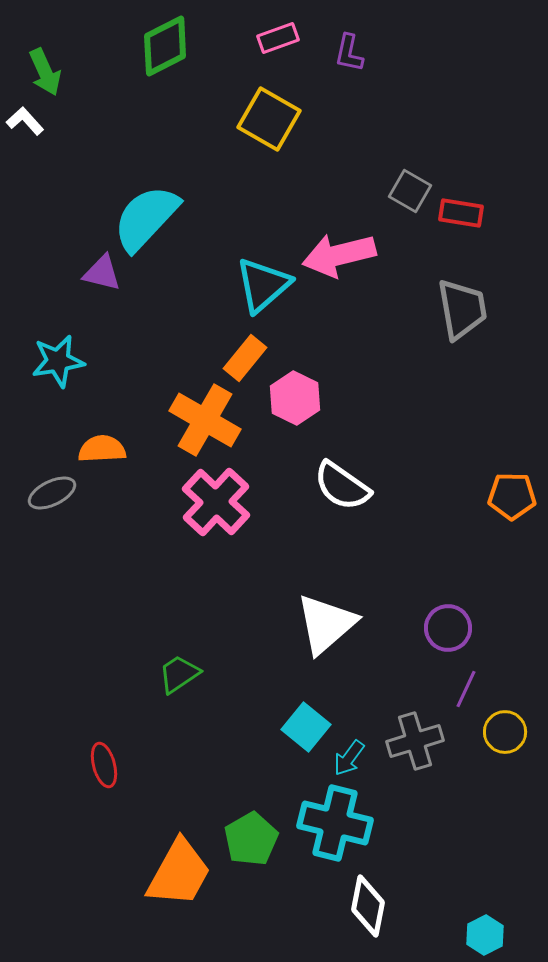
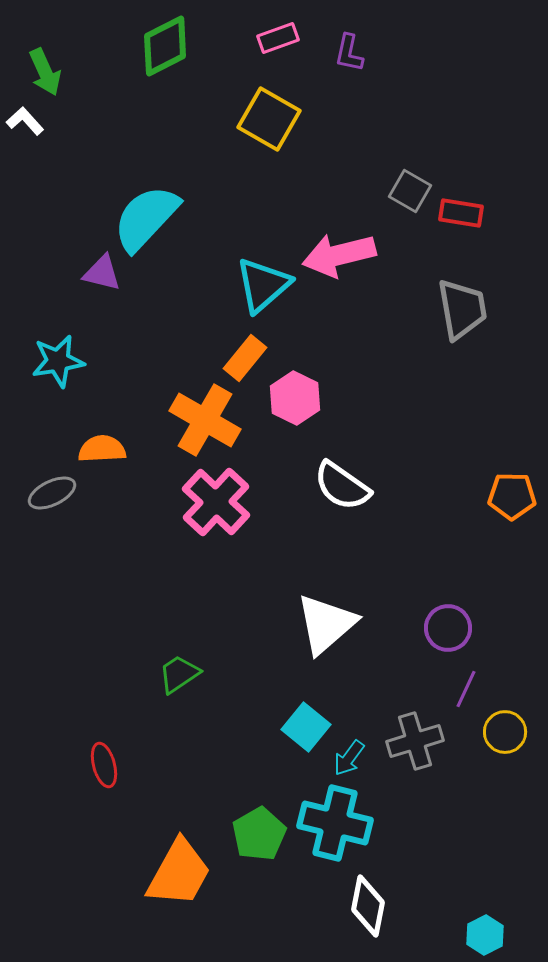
green pentagon: moved 8 px right, 5 px up
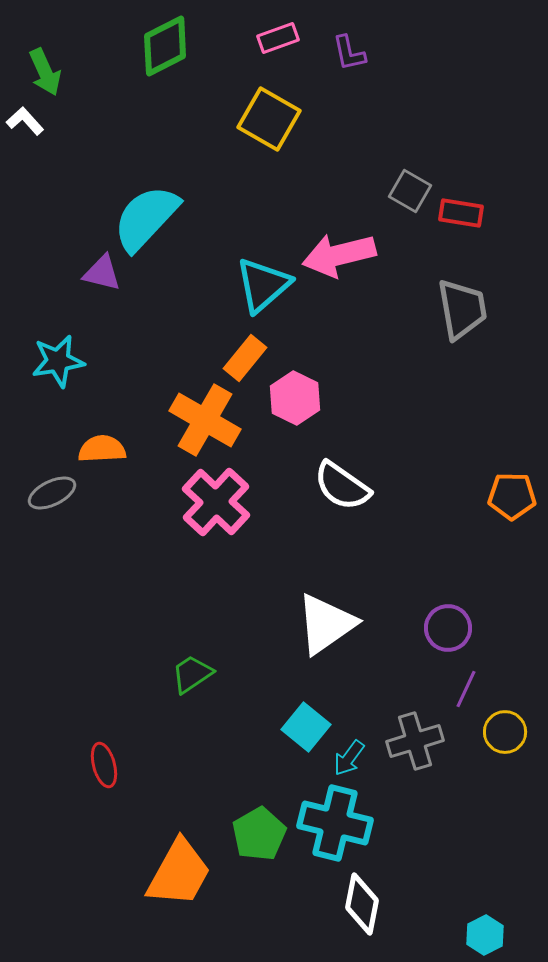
purple L-shape: rotated 24 degrees counterclockwise
white triangle: rotated 6 degrees clockwise
green trapezoid: moved 13 px right
white diamond: moved 6 px left, 2 px up
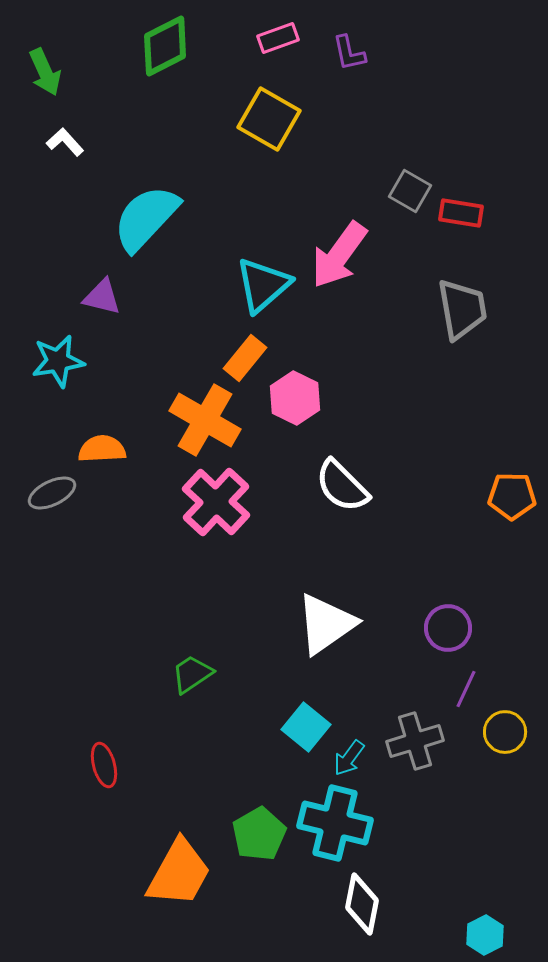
white L-shape: moved 40 px right, 21 px down
pink arrow: rotated 40 degrees counterclockwise
purple triangle: moved 24 px down
white semicircle: rotated 10 degrees clockwise
